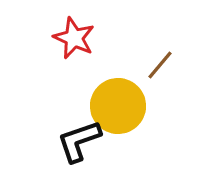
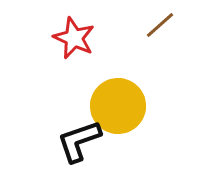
brown line: moved 40 px up; rotated 8 degrees clockwise
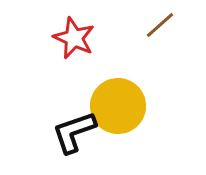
black L-shape: moved 5 px left, 9 px up
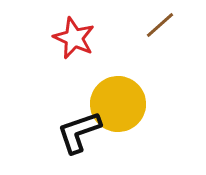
yellow circle: moved 2 px up
black L-shape: moved 5 px right
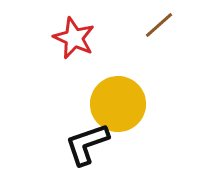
brown line: moved 1 px left
black L-shape: moved 8 px right, 12 px down
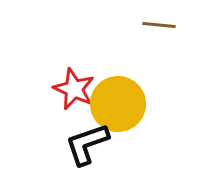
brown line: rotated 48 degrees clockwise
red star: moved 51 px down
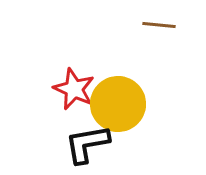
black L-shape: rotated 9 degrees clockwise
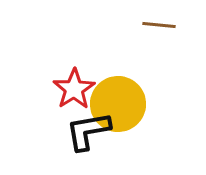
red star: rotated 15 degrees clockwise
black L-shape: moved 1 px right, 13 px up
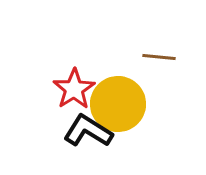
brown line: moved 32 px down
black L-shape: rotated 42 degrees clockwise
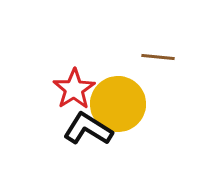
brown line: moved 1 px left
black L-shape: moved 2 px up
